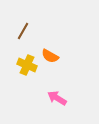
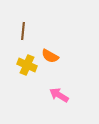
brown line: rotated 24 degrees counterclockwise
pink arrow: moved 2 px right, 3 px up
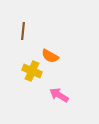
yellow cross: moved 5 px right, 6 px down
